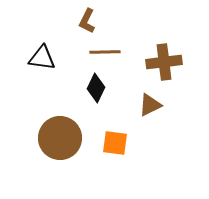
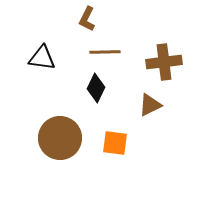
brown L-shape: moved 2 px up
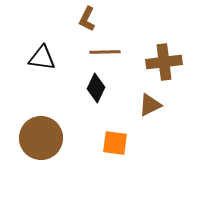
brown circle: moved 19 px left
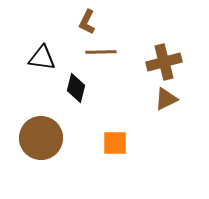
brown L-shape: moved 3 px down
brown line: moved 4 px left
brown cross: rotated 8 degrees counterclockwise
black diamond: moved 20 px left; rotated 12 degrees counterclockwise
brown triangle: moved 16 px right, 6 px up
orange square: rotated 8 degrees counterclockwise
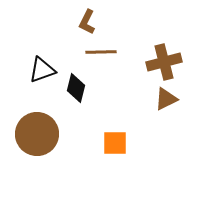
black triangle: moved 12 px down; rotated 28 degrees counterclockwise
brown circle: moved 4 px left, 4 px up
